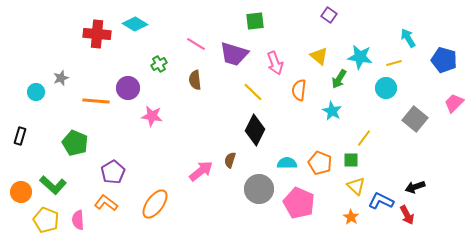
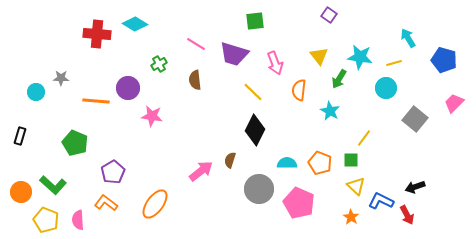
yellow triangle at (319, 56): rotated 12 degrees clockwise
gray star at (61, 78): rotated 21 degrees clockwise
cyan star at (332, 111): moved 2 px left
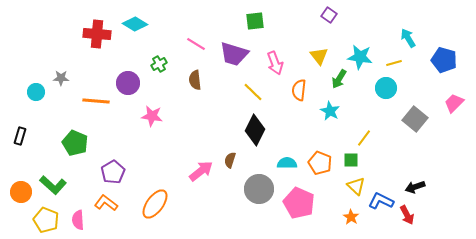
purple circle at (128, 88): moved 5 px up
